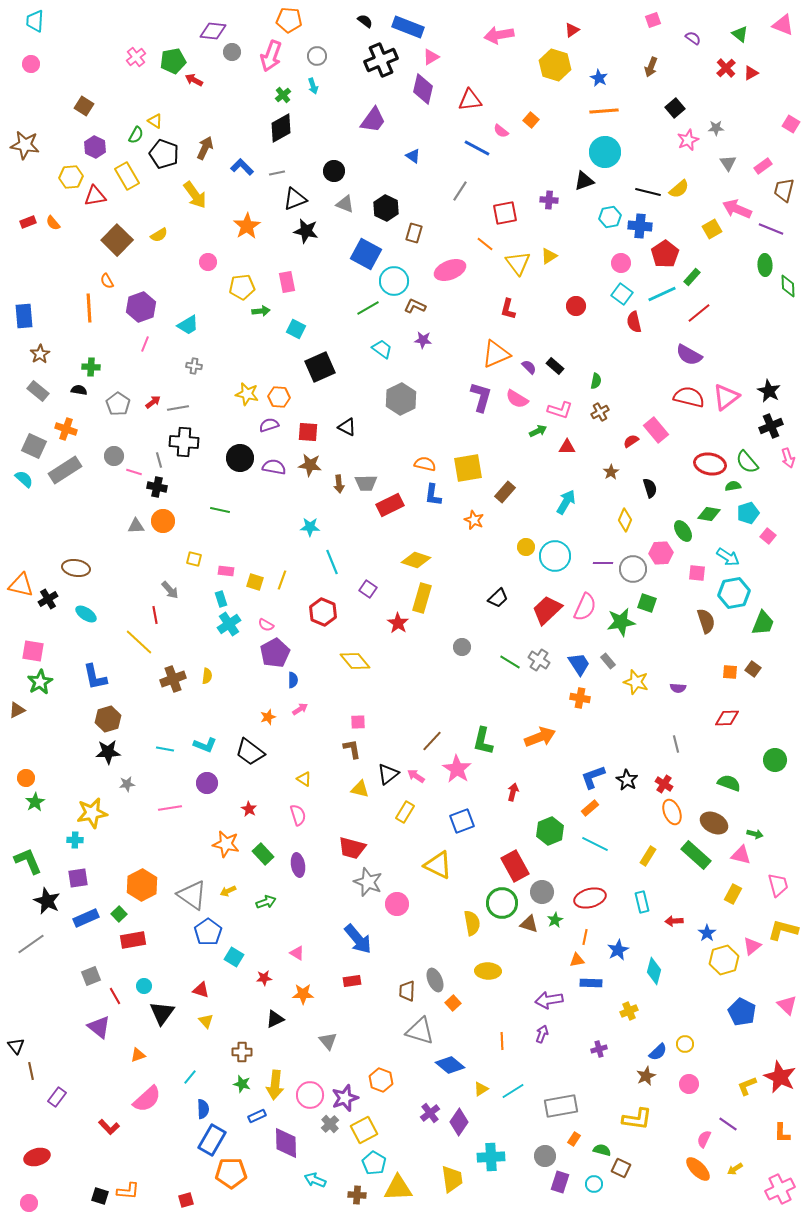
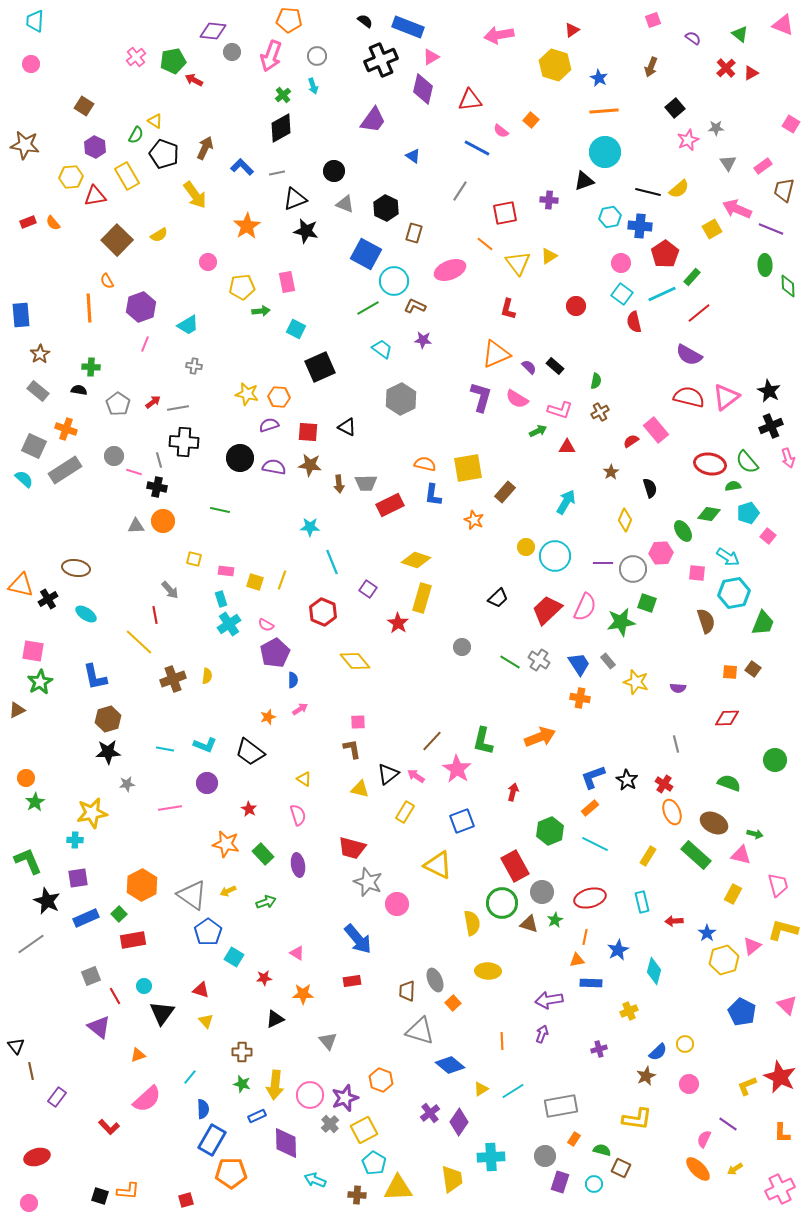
blue rectangle at (24, 316): moved 3 px left, 1 px up
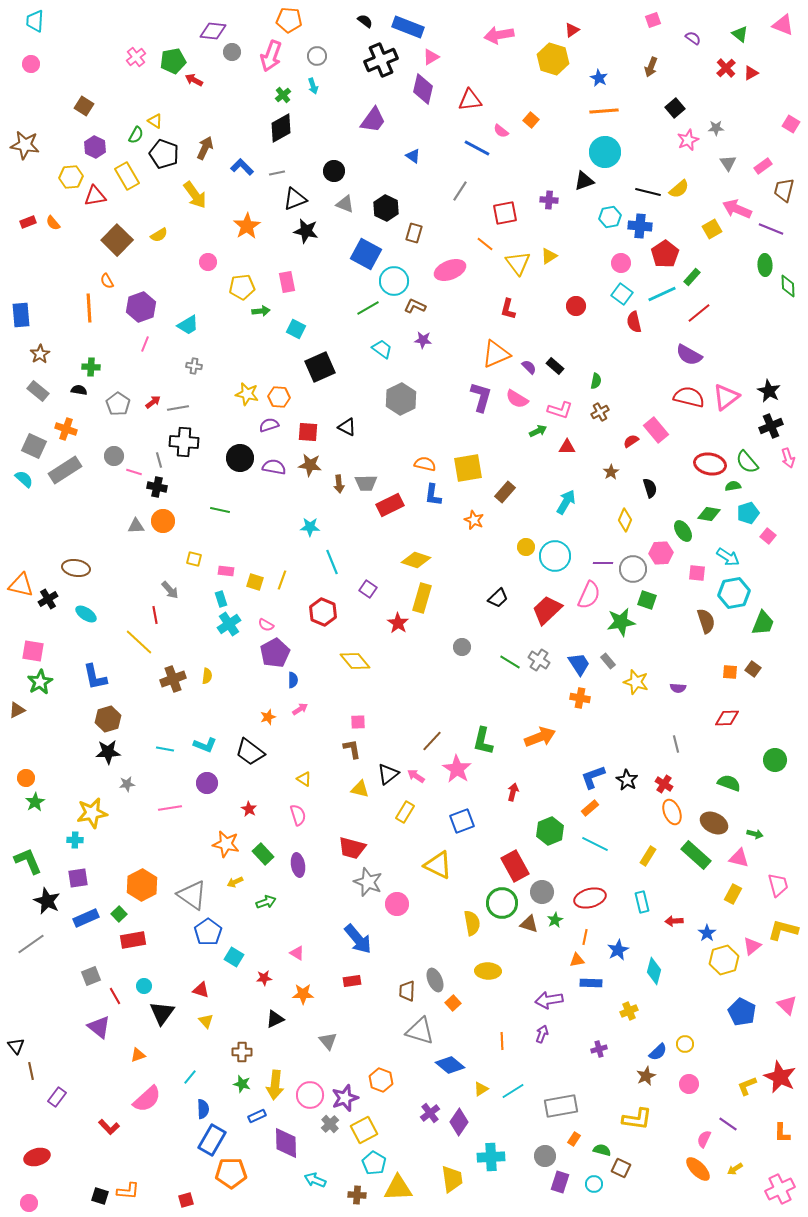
yellow hexagon at (555, 65): moved 2 px left, 6 px up
green square at (647, 603): moved 3 px up
pink semicircle at (585, 607): moved 4 px right, 12 px up
pink triangle at (741, 855): moved 2 px left, 3 px down
yellow arrow at (228, 891): moved 7 px right, 9 px up
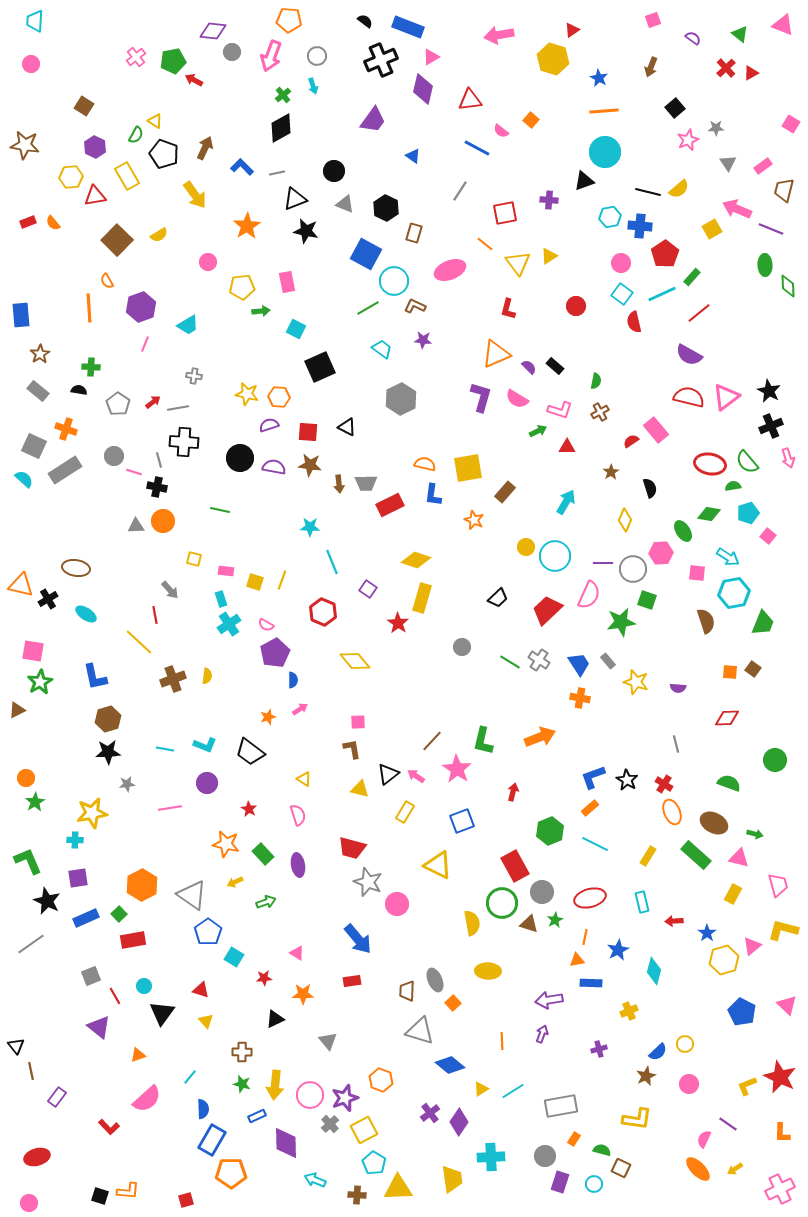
gray cross at (194, 366): moved 10 px down
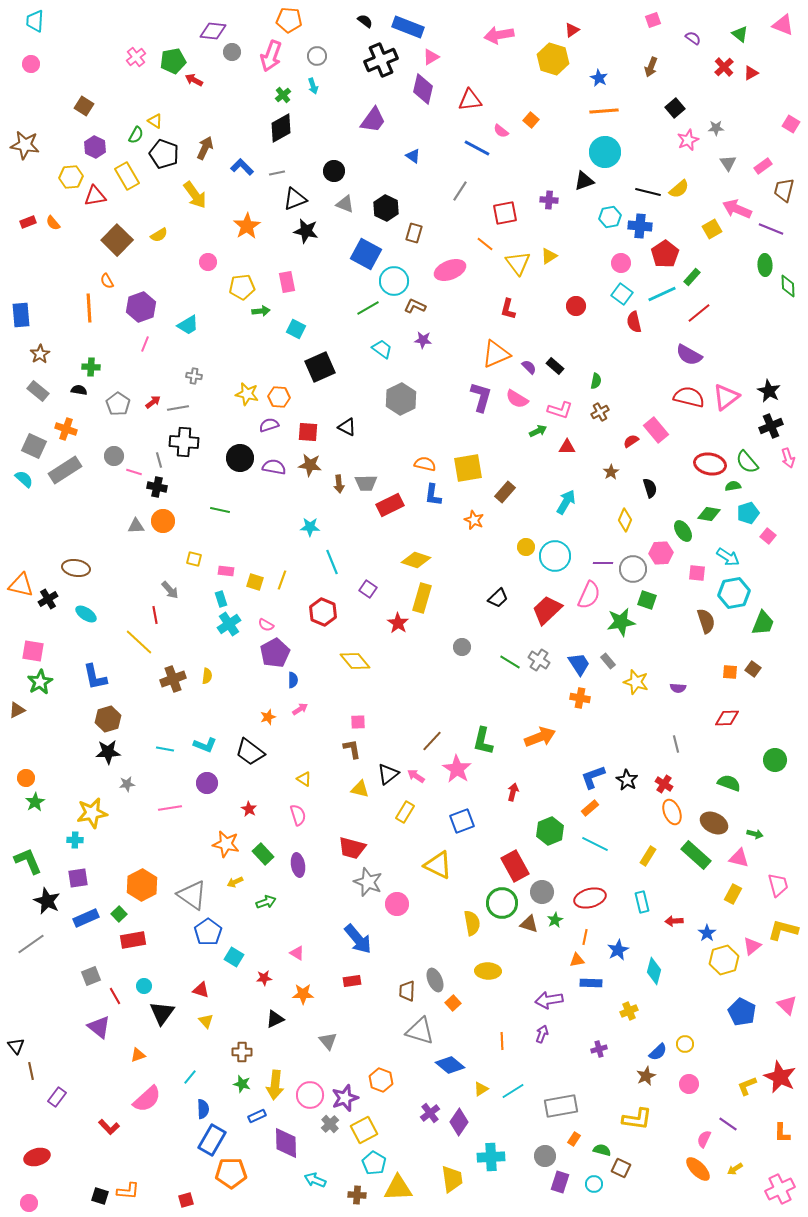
red cross at (726, 68): moved 2 px left, 1 px up
